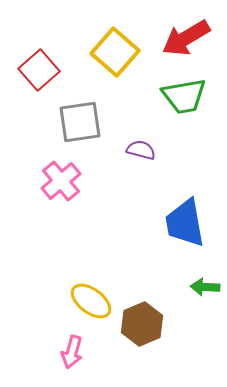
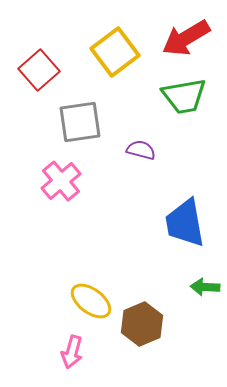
yellow square: rotated 12 degrees clockwise
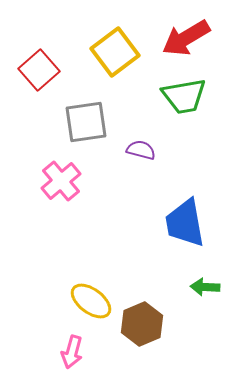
gray square: moved 6 px right
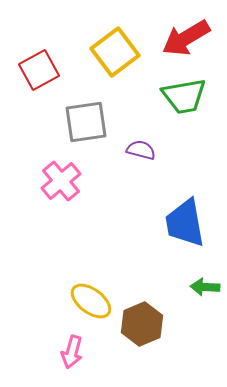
red square: rotated 12 degrees clockwise
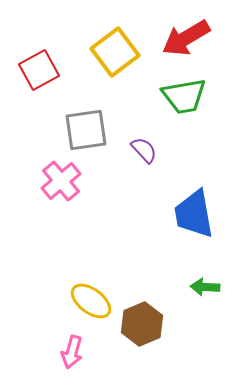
gray square: moved 8 px down
purple semicircle: moved 3 px right; rotated 32 degrees clockwise
blue trapezoid: moved 9 px right, 9 px up
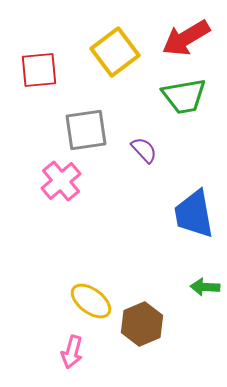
red square: rotated 24 degrees clockwise
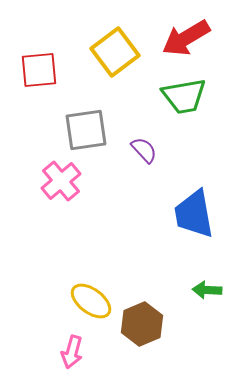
green arrow: moved 2 px right, 3 px down
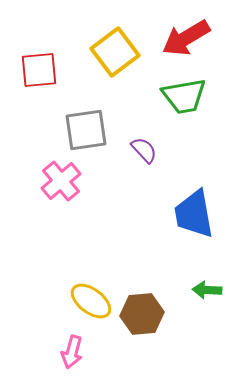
brown hexagon: moved 10 px up; rotated 18 degrees clockwise
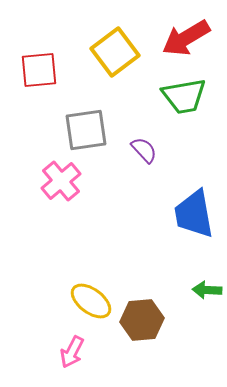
brown hexagon: moved 6 px down
pink arrow: rotated 12 degrees clockwise
